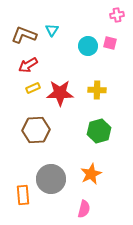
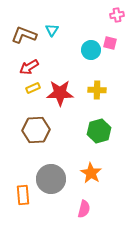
cyan circle: moved 3 px right, 4 px down
red arrow: moved 1 px right, 2 px down
orange star: moved 1 px up; rotated 15 degrees counterclockwise
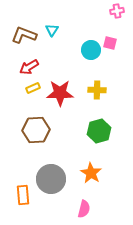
pink cross: moved 4 px up
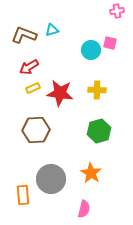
cyan triangle: rotated 40 degrees clockwise
red star: rotated 8 degrees clockwise
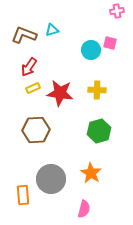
red arrow: rotated 24 degrees counterclockwise
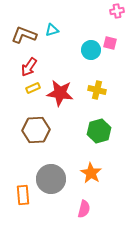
yellow cross: rotated 12 degrees clockwise
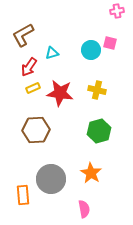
cyan triangle: moved 23 px down
brown L-shape: moved 1 px left; rotated 50 degrees counterclockwise
pink semicircle: rotated 24 degrees counterclockwise
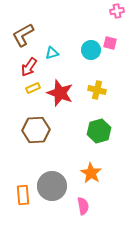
red star: rotated 12 degrees clockwise
gray circle: moved 1 px right, 7 px down
pink semicircle: moved 1 px left, 3 px up
